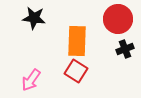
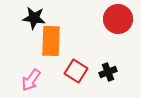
orange rectangle: moved 26 px left
black cross: moved 17 px left, 23 px down
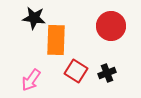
red circle: moved 7 px left, 7 px down
orange rectangle: moved 5 px right, 1 px up
black cross: moved 1 px left, 1 px down
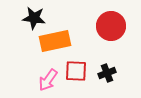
orange rectangle: moved 1 px left, 1 px down; rotated 76 degrees clockwise
red square: rotated 30 degrees counterclockwise
pink arrow: moved 17 px right
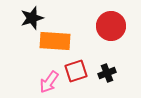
black star: moved 2 px left; rotated 25 degrees counterclockwise
orange rectangle: rotated 16 degrees clockwise
red square: rotated 20 degrees counterclockwise
pink arrow: moved 1 px right, 2 px down
